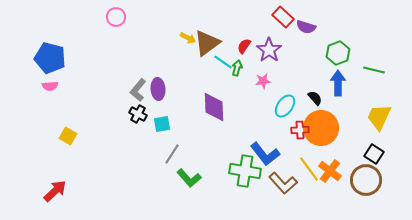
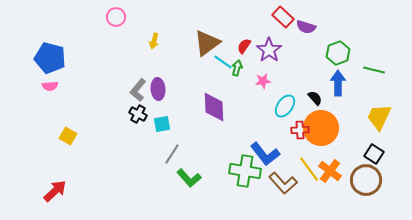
yellow arrow: moved 34 px left, 3 px down; rotated 77 degrees clockwise
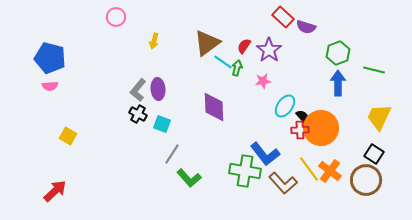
black semicircle: moved 12 px left, 19 px down
cyan square: rotated 30 degrees clockwise
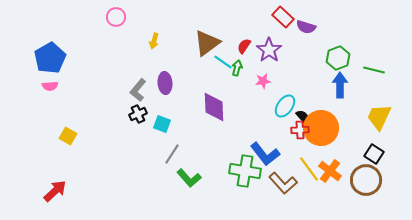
green hexagon: moved 5 px down
blue pentagon: rotated 28 degrees clockwise
blue arrow: moved 2 px right, 2 px down
purple ellipse: moved 7 px right, 6 px up
black cross: rotated 36 degrees clockwise
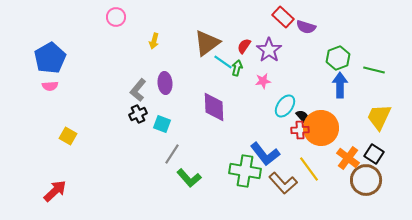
orange cross: moved 18 px right, 13 px up
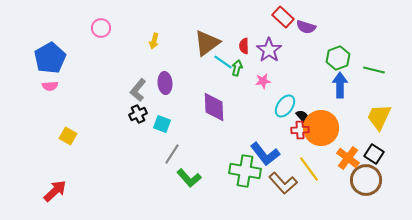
pink circle: moved 15 px left, 11 px down
red semicircle: rotated 35 degrees counterclockwise
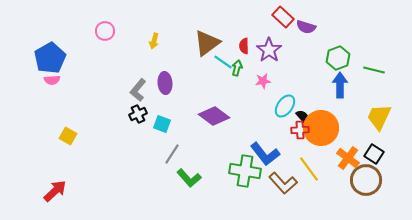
pink circle: moved 4 px right, 3 px down
pink semicircle: moved 2 px right, 6 px up
purple diamond: moved 9 px down; rotated 52 degrees counterclockwise
